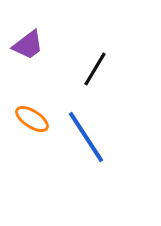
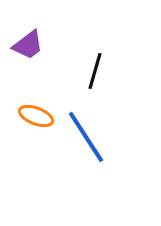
black line: moved 2 px down; rotated 15 degrees counterclockwise
orange ellipse: moved 4 px right, 3 px up; rotated 12 degrees counterclockwise
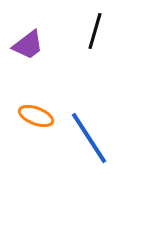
black line: moved 40 px up
blue line: moved 3 px right, 1 px down
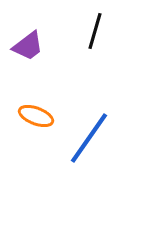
purple trapezoid: moved 1 px down
blue line: rotated 68 degrees clockwise
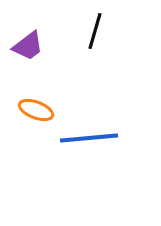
orange ellipse: moved 6 px up
blue line: rotated 50 degrees clockwise
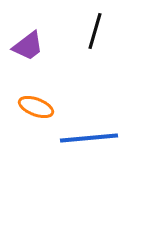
orange ellipse: moved 3 px up
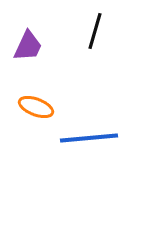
purple trapezoid: rotated 28 degrees counterclockwise
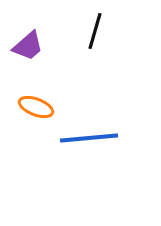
purple trapezoid: rotated 24 degrees clockwise
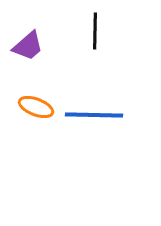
black line: rotated 15 degrees counterclockwise
blue line: moved 5 px right, 23 px up; rotated 6 degrees clockwise
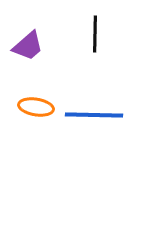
black line: moved 3 px down
orange ellipse: rotated 12 degrees counterclockwise
